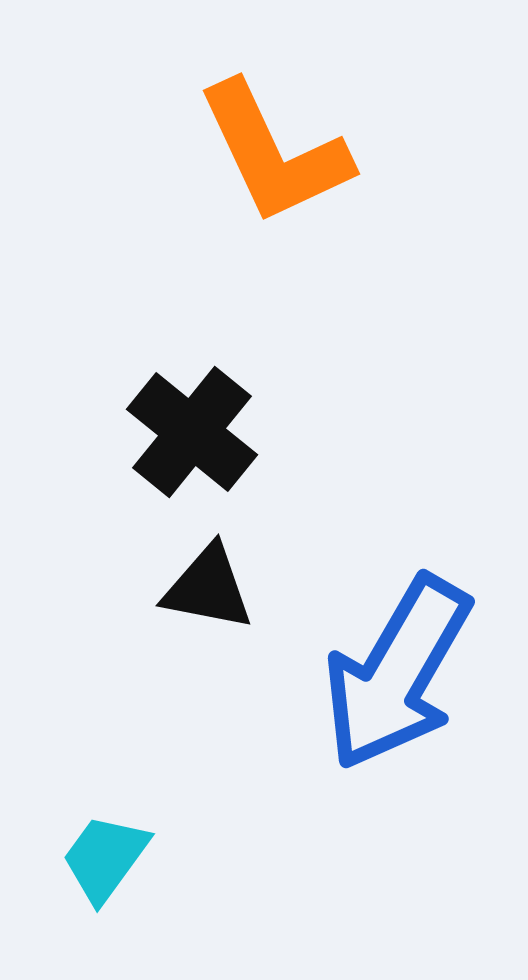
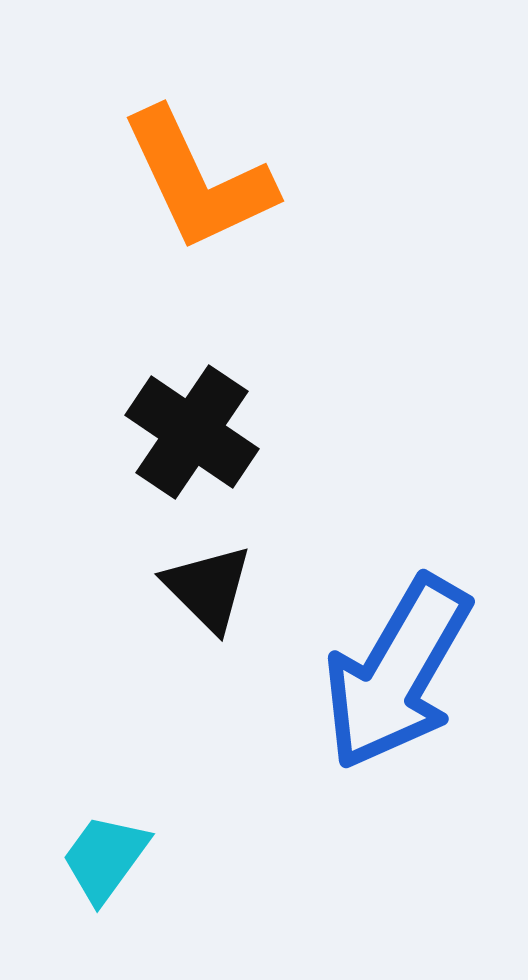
orange L-shape: moved 76 px left, 27 px down
black cross: rotated 5 degrees counterclockwise
black triangle: rotated 34 degrees clockwise
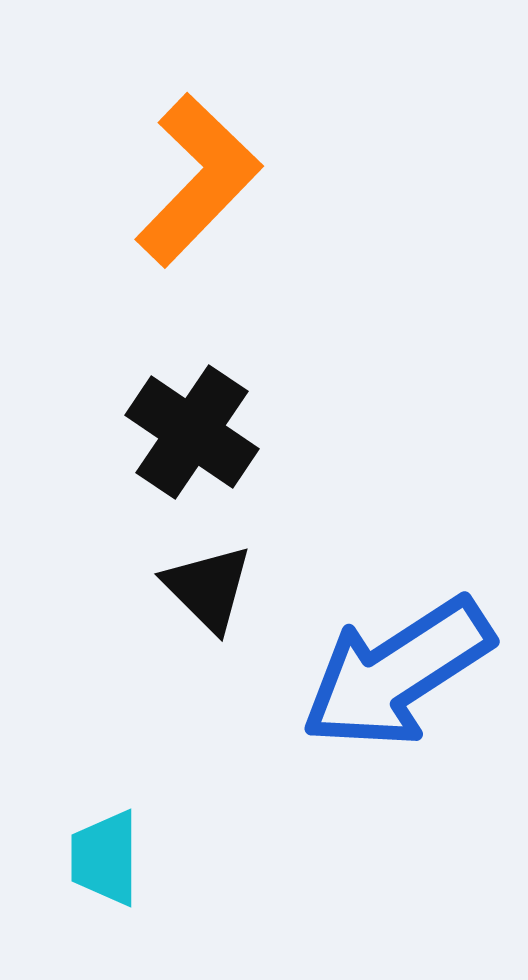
orange L-shape: rotated 111 degrees counterclockwise
blue arrow: rotated 27 degrees clockwise
cyan trapezoid: rotated 36 degrees counterclockwise
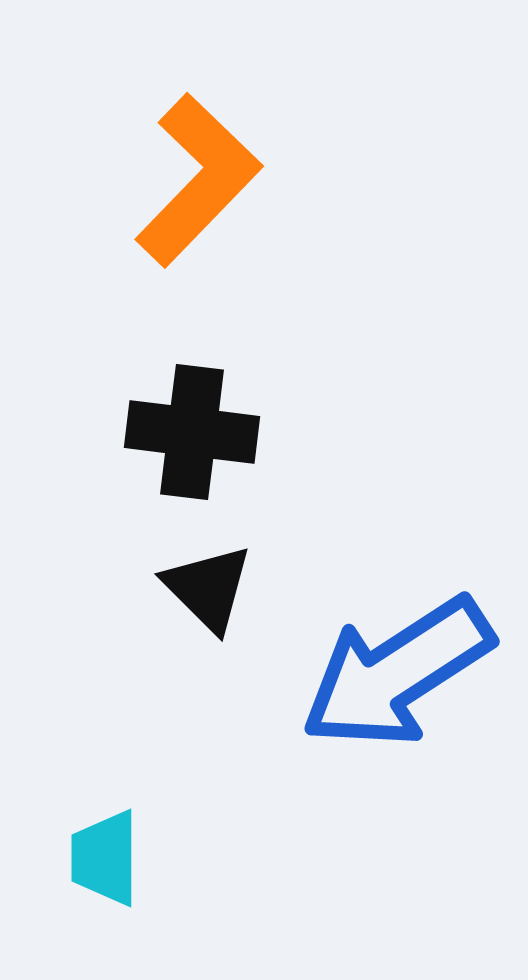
black cross: rotated 27 degrees counterclockwise
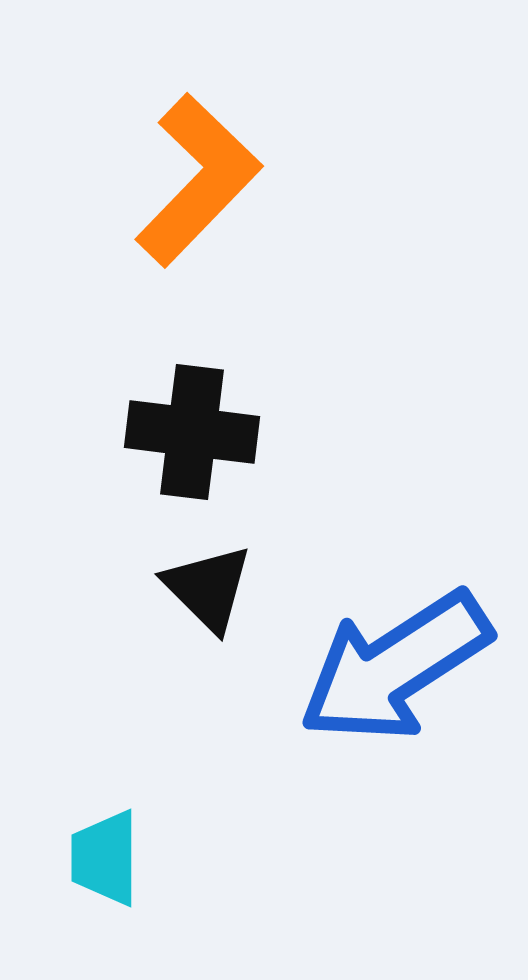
blue arrow: moved 2 px left, 6 px up
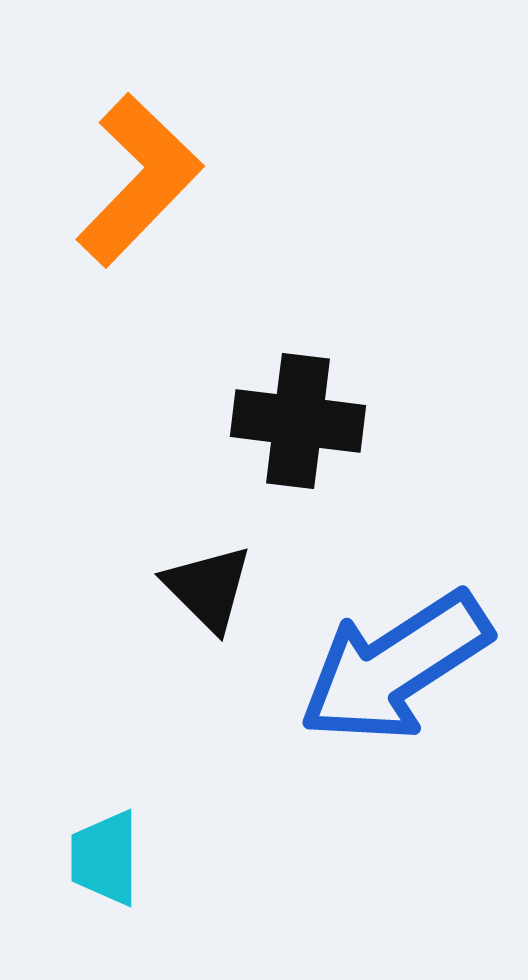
orange L-shape: moved 59 px left
black cross: moved 106 px right, 11 px up
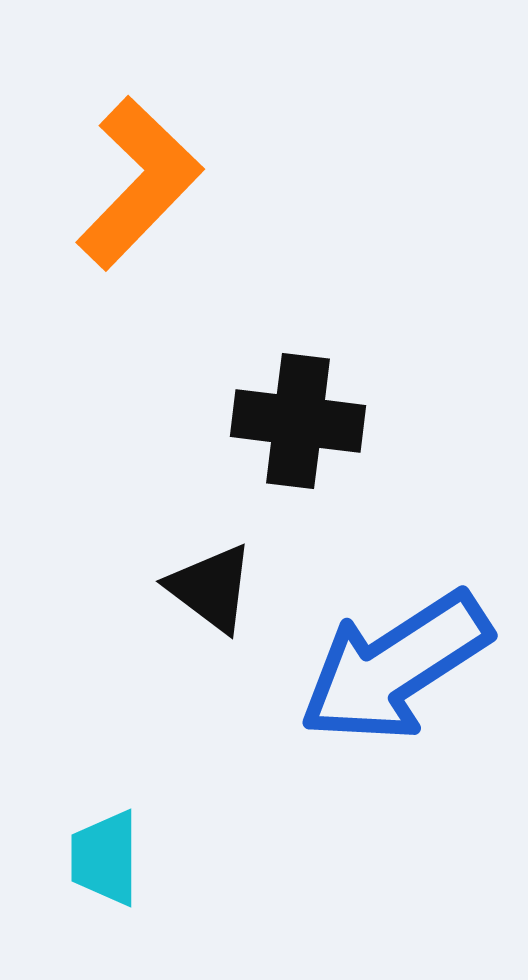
orange L-shape: moved 3 px down
black triangle: moved 3 px right; rotated 8 degrees counterclockwise
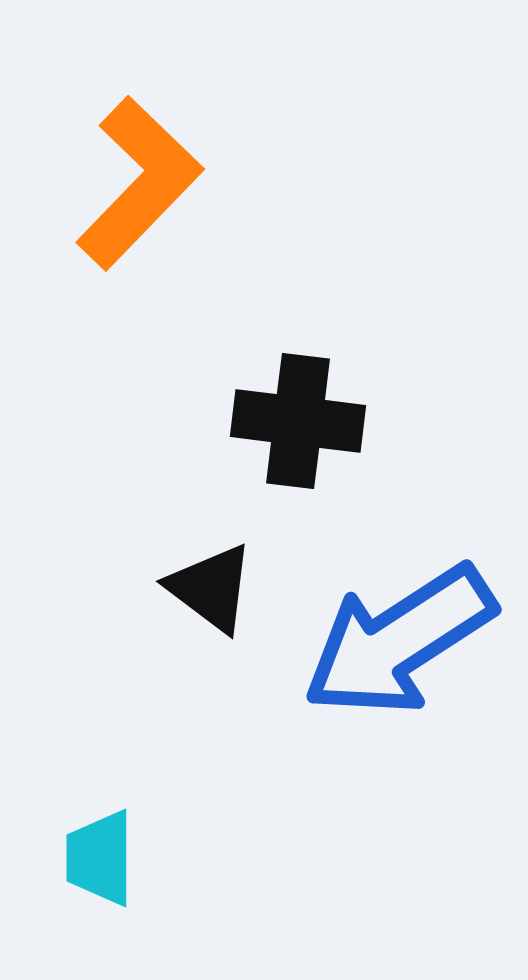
blue arrow: moved 4 px right, 26 px up
cyan trapezoid: moved 5 px left
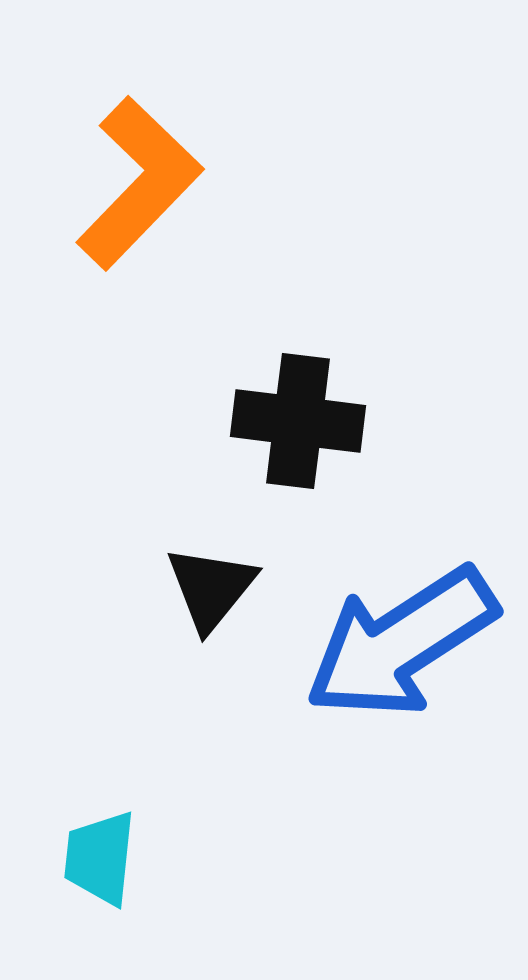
black triangle: rotated 32 degrees clockwise
blue arrow: moved 2 px right, 2 px down
cyan trapezoid: rotated 6 degrees clockwise
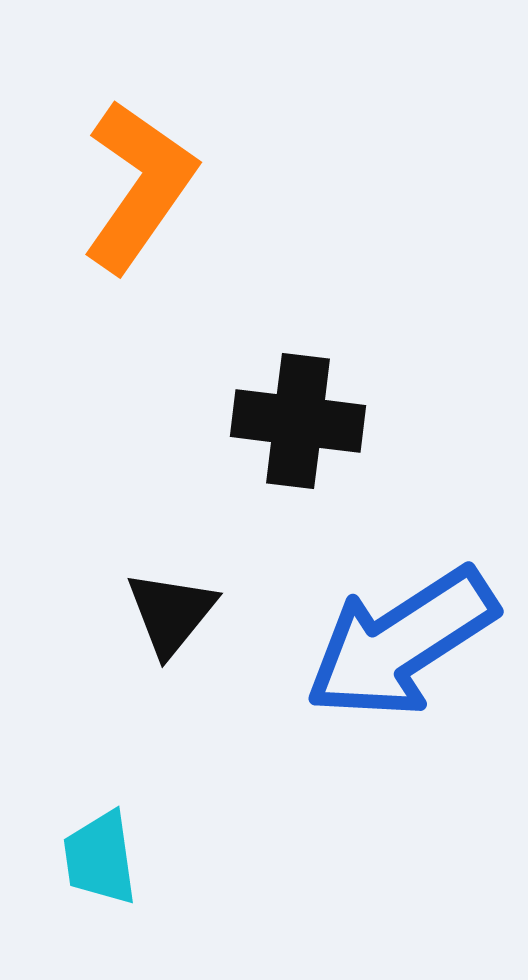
orange L-shape: moved 3 px down; rotated 9 degrees counterclockwise
black triangle: moved 40 px left, 25 px down
cyan trapezoid: rotated 14 degrees counterclockwise
